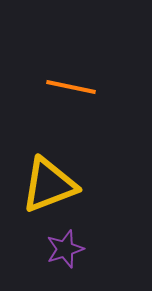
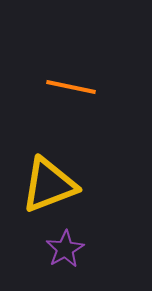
purple star: rotated 12 degrees counterclockwise
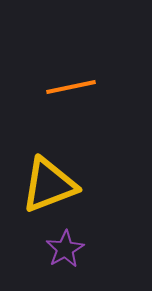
orange line: rotated 24 degrees counterclockwise
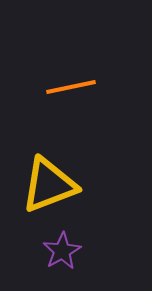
purple star: moved 3 px left, 2 px down
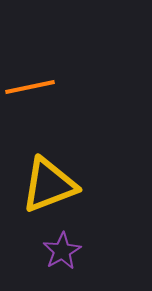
orange line: moved 41 px left
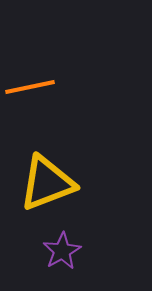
yellow triangle: moved 2 px left, 2 px up
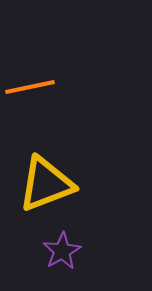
yellow triangle: moved 1 px left, 1 px down
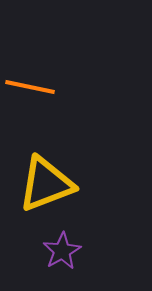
orange line: rotated 24 degrees clockwise
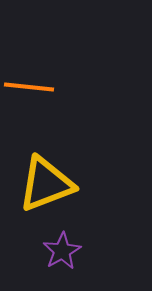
orange line: moved 1 px left; rotated 6 degrees counterclockwise
